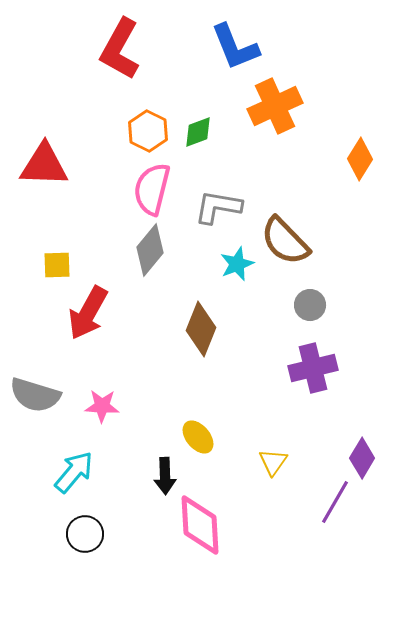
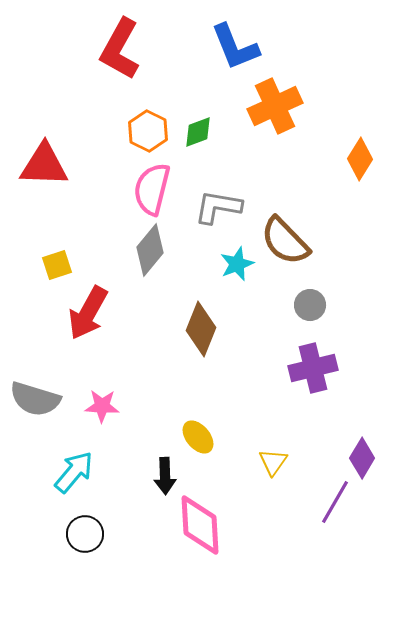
yellow square: rotated 16 degrees counterclockwise
gray semicircle: moved 4 px down
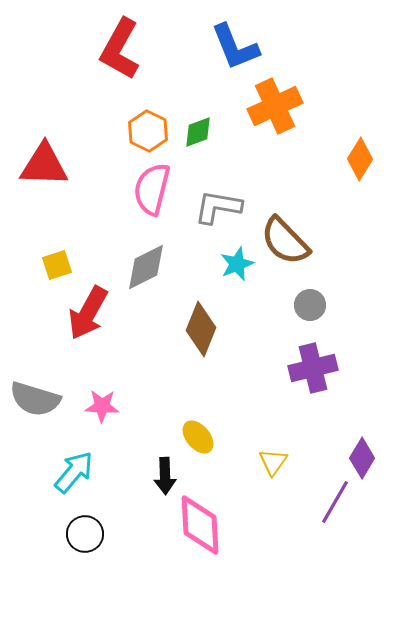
gray diamond: moved 4 px left, 17 px down; rotated 24 degrees clockwise
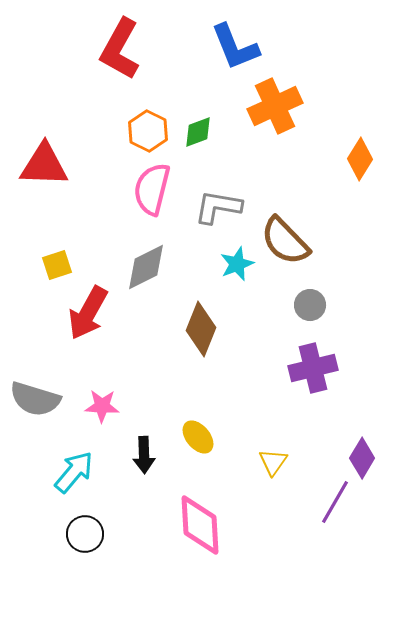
black arrow: moved 21 px left, 21 px up
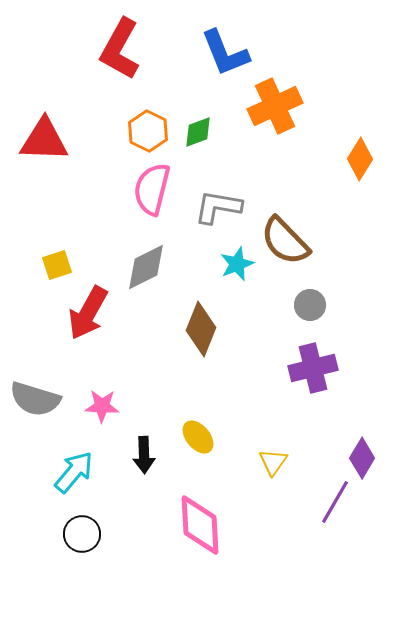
blue L-shape: moved 10 px left, 6 px down
red triangle: moved 25 px up
black circle: moved 3 px left
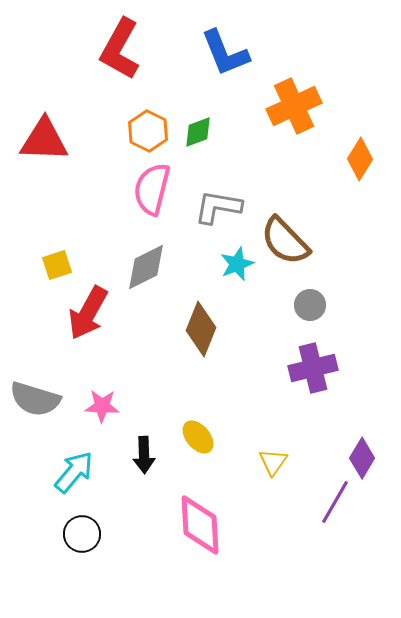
orange cross: moved 19 px right
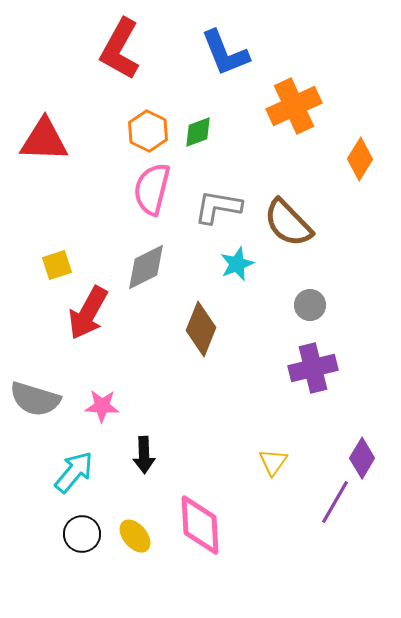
brown semicircle: moved 3 px right, 18 px up
yellow ellipse: moved 63 px left, 99 px down
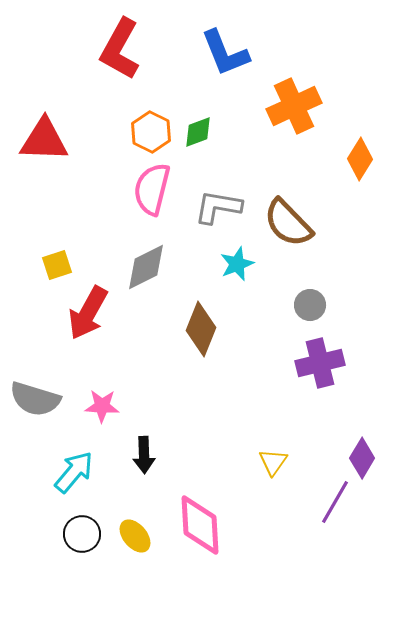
orange hexagon: moved 3 px right, 1 px down
purple cross: moved 7 px right, 5 px up
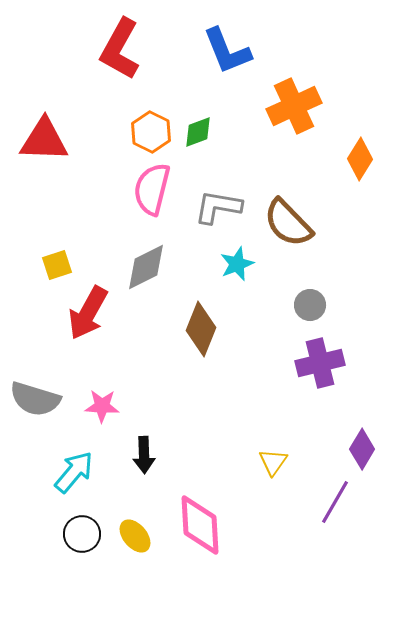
blue L-shape: moved 2 px right, 2 px up
purple diamond: moved 9 px up
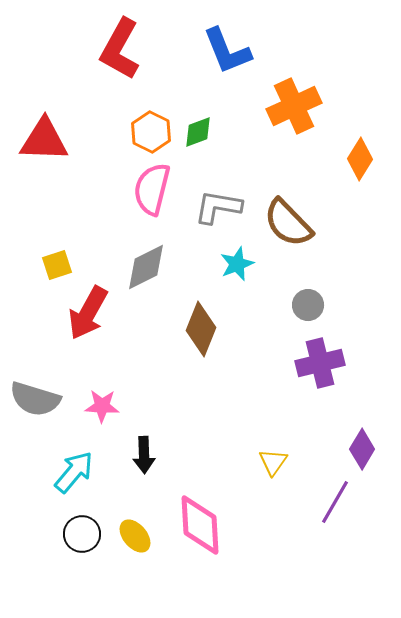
gray circle: moved 2 px left
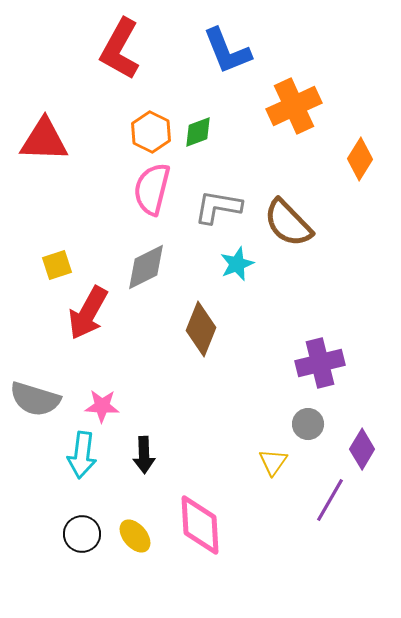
gray circle: moved 119 px down
cyan arrow: moved 8 px right, 17 px up; rotated 147 degrees clockwise
purple line: moved 5 px left, 2 px up
